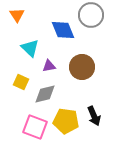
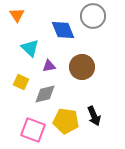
gray circle: moved 2 px right, 1 px down
pink square: moved 2 px left, 3 px down
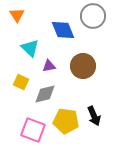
brown circle: moved 1 px right, 1 px up
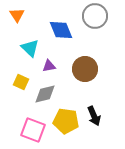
gray circle: moved 2 px right
blue diamond: moved 2 px left
brown circle: moved 2 px right, 3 px down
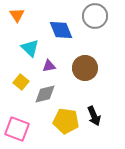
brown circle: moved 1 px up
yellow square: rotated 14 degrees clockwise
pink square: moved 16 px left, 1 px up
